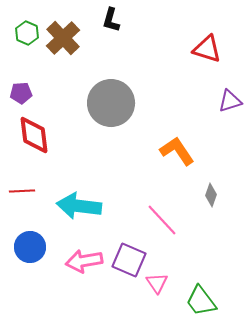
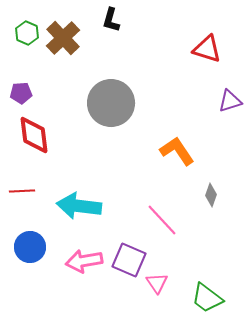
green trapezoid: moved 6 px right, 3 px up; rotated 16 degrees counterclockwise
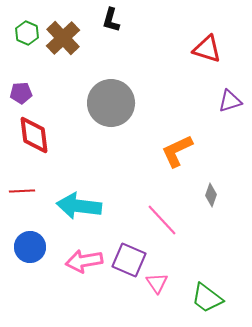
orange L-shape: rotated 81 degrees counterclockwise
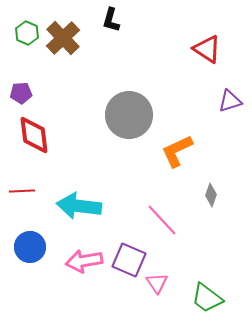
red triangle: rotated 16 degrees clockwise
gray circle: moved 18 px right, 12 px down
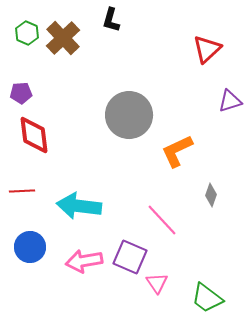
red triangle: rotated 44 degrees clockwise
purple square: moved 1 px right, 3 px up
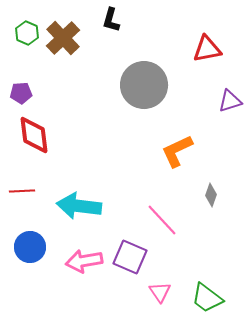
red triangle: rotated 32 degrees clockwise
gray circle: moved 15 px right, 30 px up
pink triangle: moved 3 px right, 9 px down
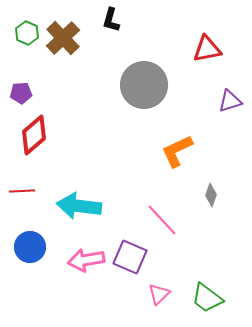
red diamond: rotated 57 degrees clockwise
pink arrow: moved 2 px right, 1 px up
pink triangle: moved 1 px left, 2 px down; rotated 20 degrees clockwise
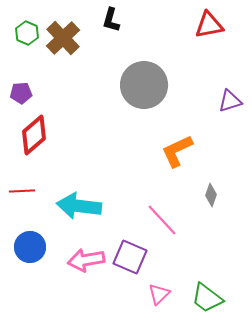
red triangle: moved 2 px right, 24 px up
